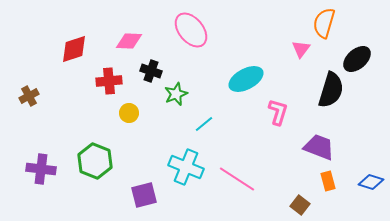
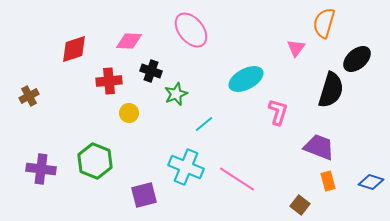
pink triangle: moved 5 px left, 1 px up
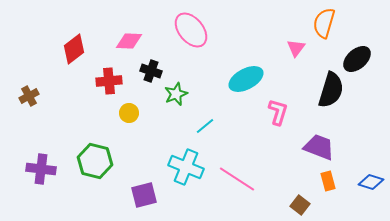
red diamond: rotated 20 degrees counterclockwise
cyan line: moved 1 px right, 2 px down
green hexagon: rotated 8 degrees counterclockwise
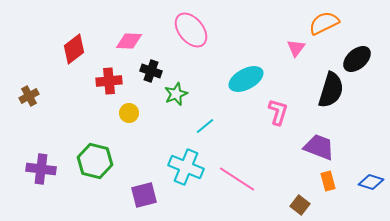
orange semicircle: rotated 48 degrees clockwise
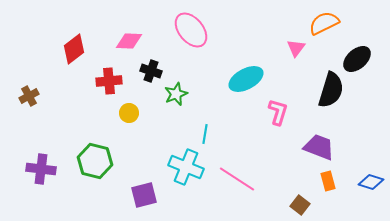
cyan line: moved 8 px down; rotated 42 degrees counterclockwise
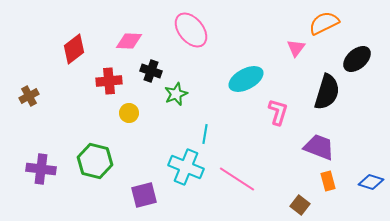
black semicircle: moved 4 px left, 2 px down
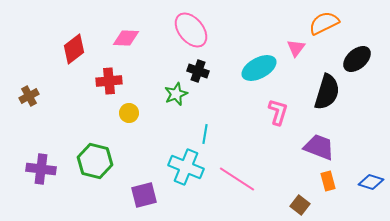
pink diamond: moved 3 px left, 3 px up
black cross: moved 47 px right
cyan ellipse: moved 13 px right, 11 px up
